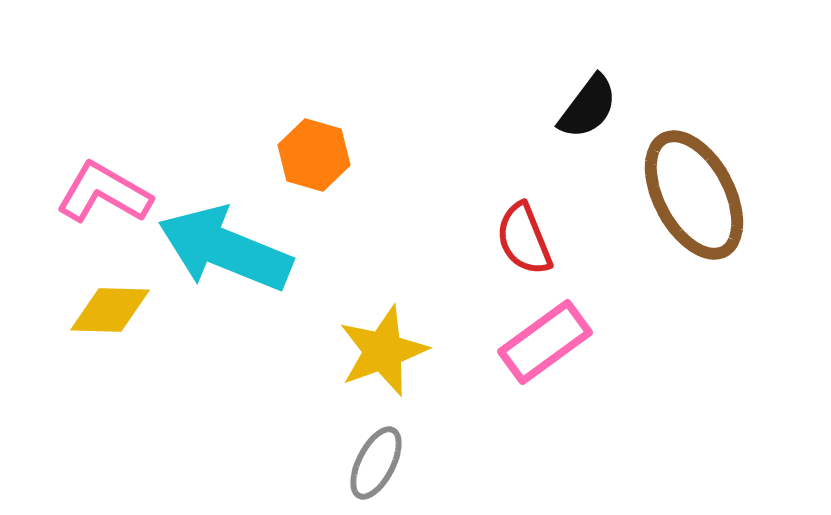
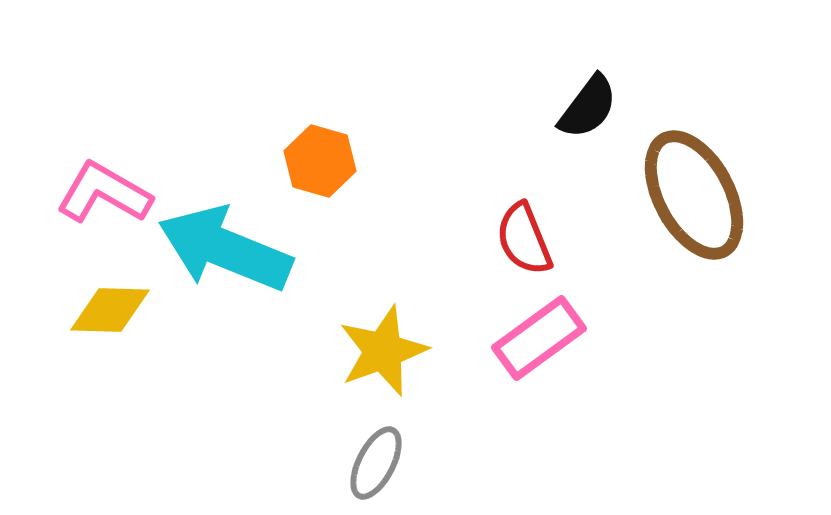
orange hexagon: moved 6 px right, 6 px down
pink rectangle: moved 6 px left, 4 px up
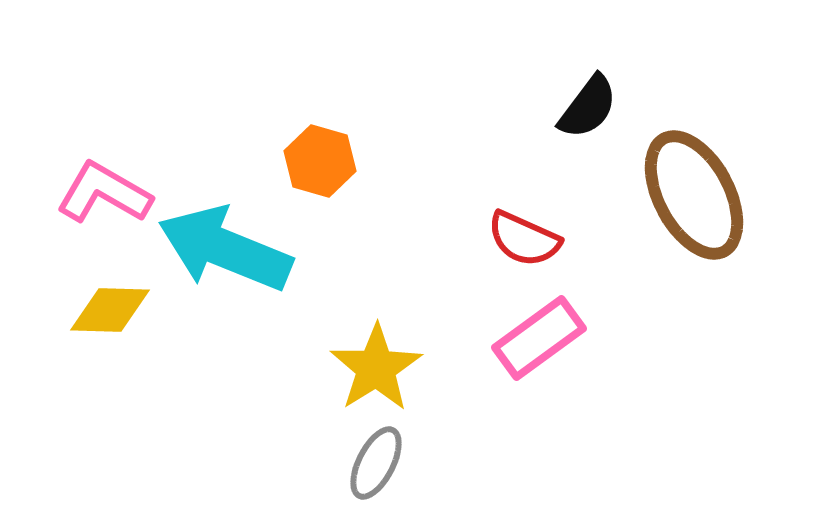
red semicircle: rotated 44 degrees counterclockwise
yellow star: moved 7 px left, 17 px down; rotated 12 degrees counterclockwise
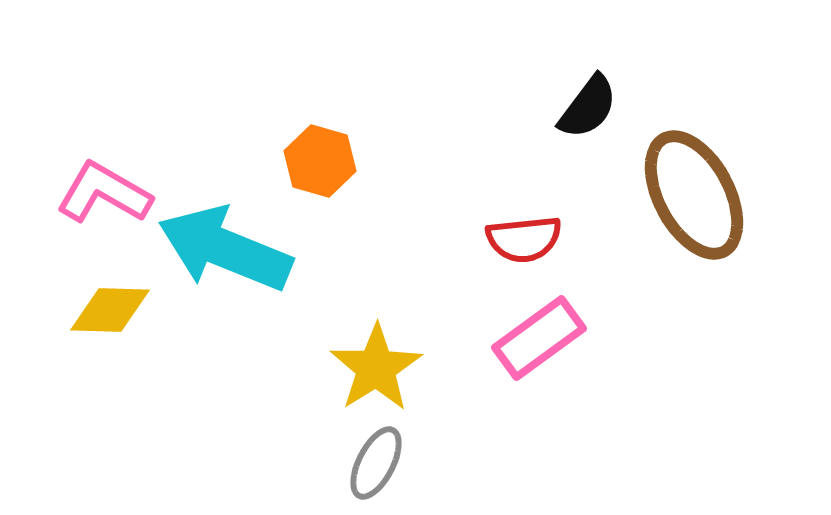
red semicircle: rotated 30 degrees counterclockwise
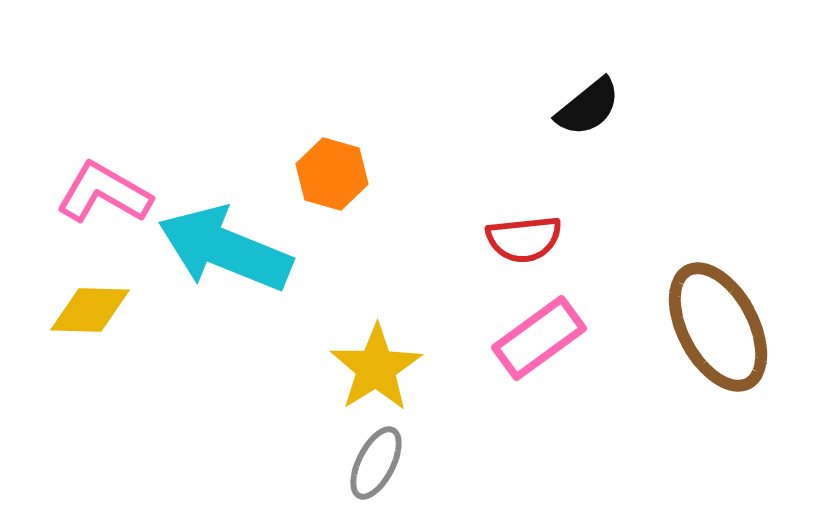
black semicircle: rotated 14 degrees clockwise
orange hexagon: moved 12 px right, 13 px down
brown ellipse: moved 24 px right, 132 px down
yellow diamond: moved 20 px left
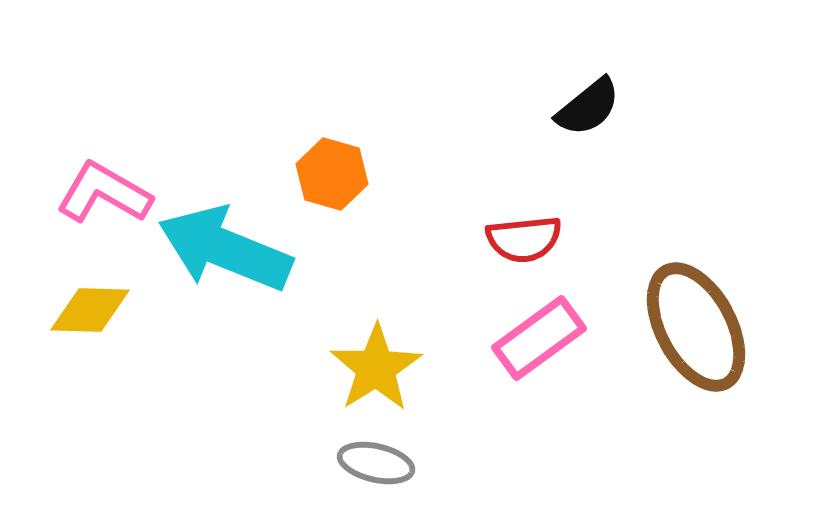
brown ellipse: moved 22 px left
gray ellipse: rotated 76 degrees clockwise
